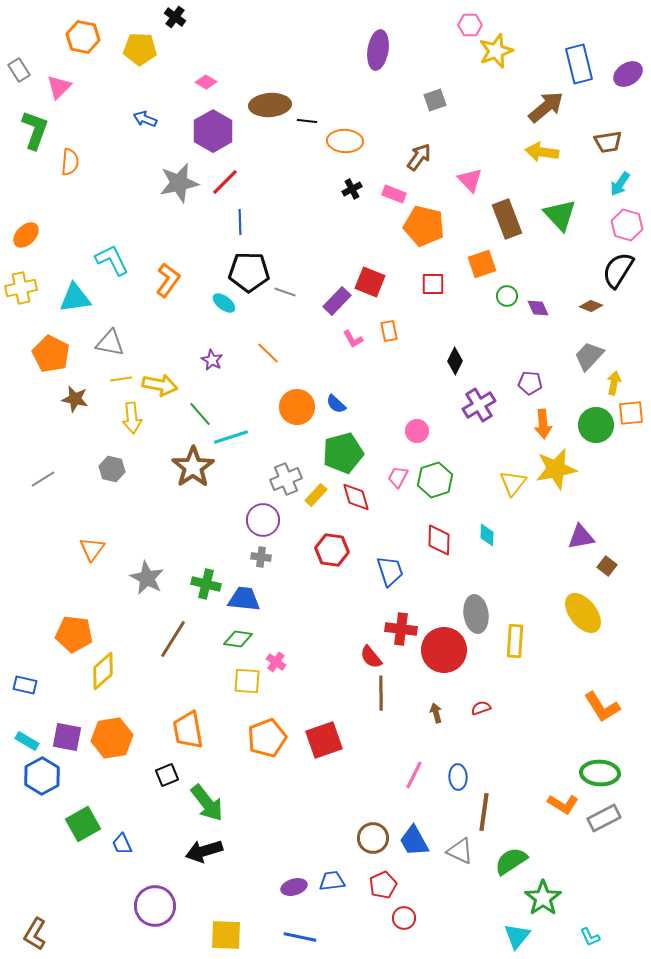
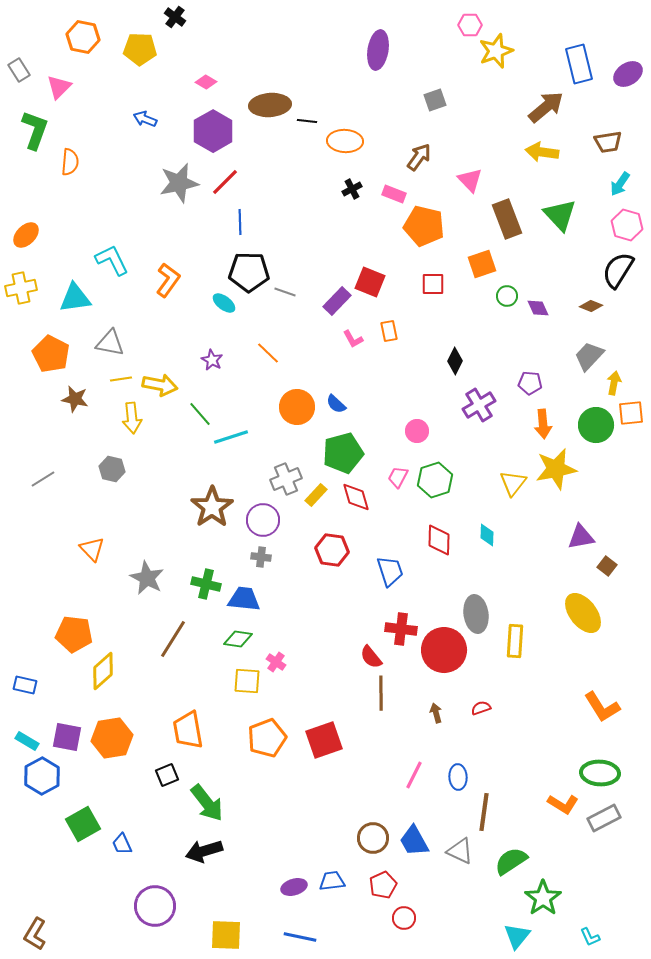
brown star at (193, 467): moved 19 px right, 40 px down
orange triangle at (92, 549): rotated 20 degrees counterclockwise
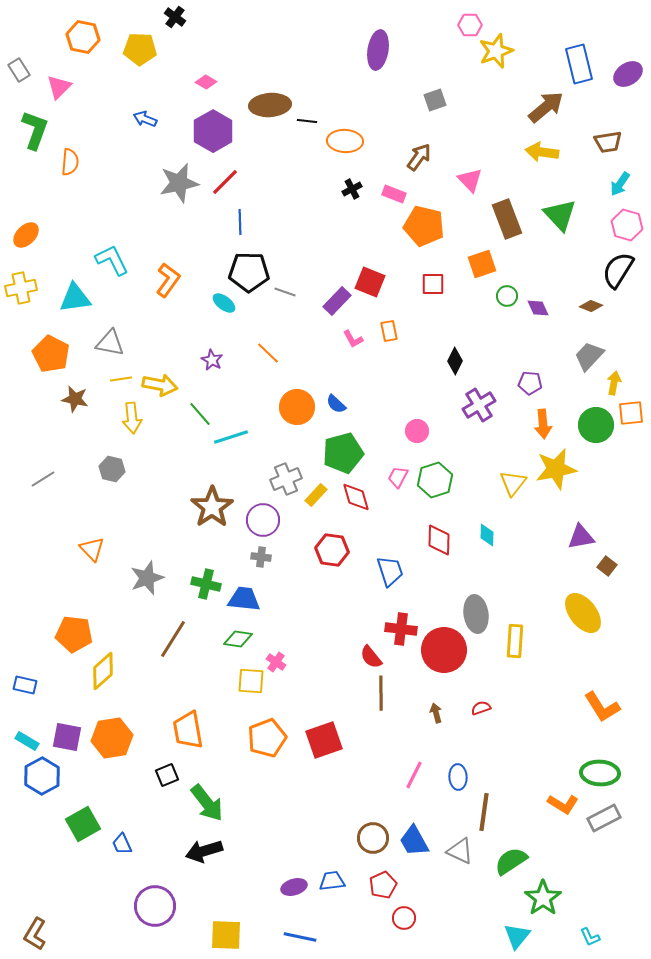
gray star at (147, 578): rotated 24 degrees clockwise
yellow square at (247, 681): moved 4 px right
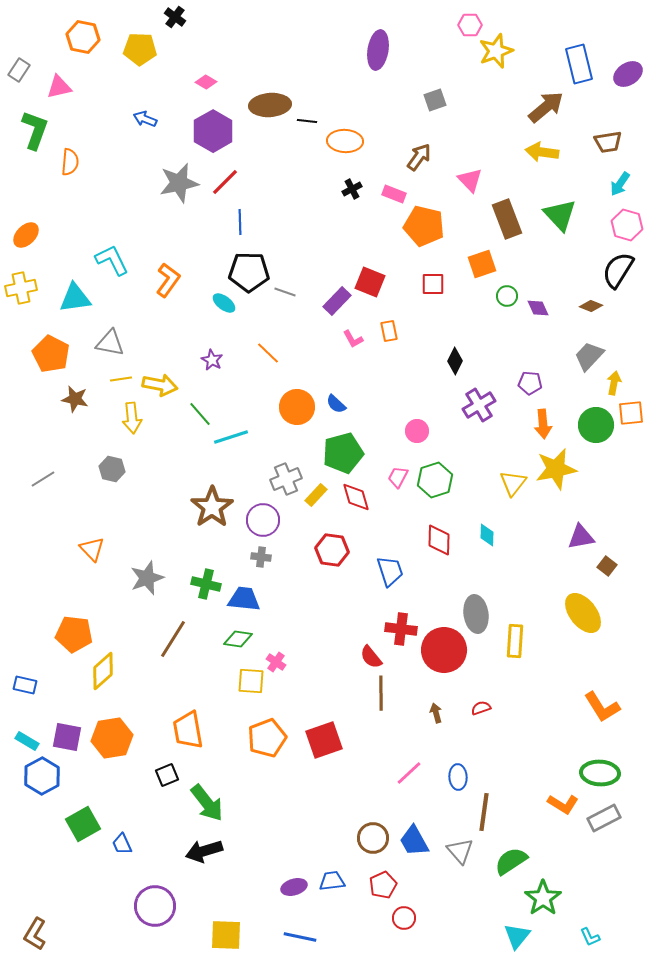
gray rectangle at (19, 70): rotated 65 degrees clockwise
pink triangle at (59, 87): rotated 32 degrees clockwise
pink line at (414, 775): moved 5 px left, 2 px up; rotated 20 degrees clockwise
gray triangle at (460, 851): rotated 24 degrees clockwise
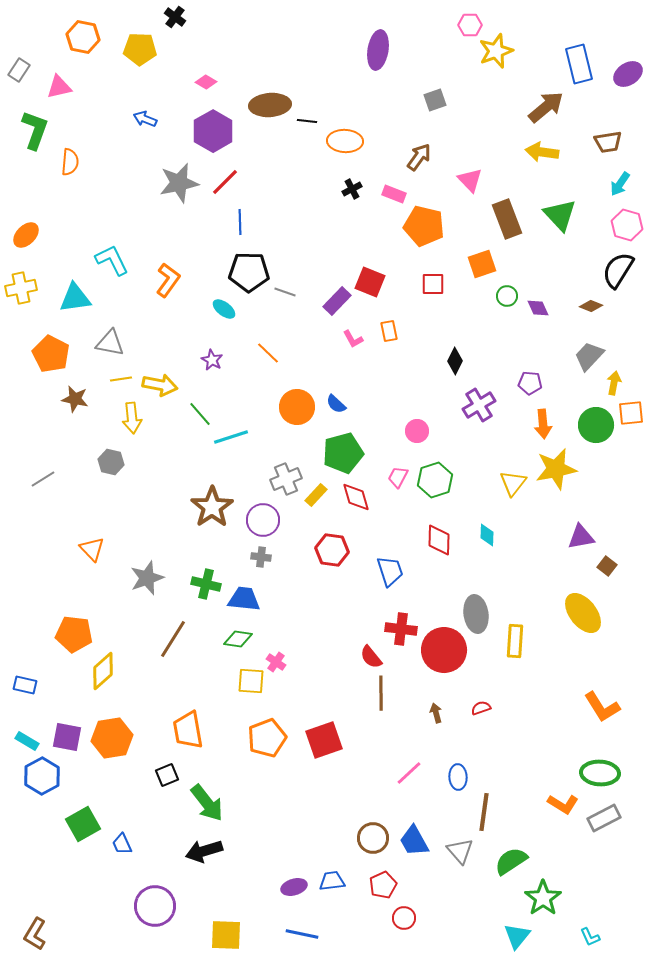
cyan ellipse at (224, 303): moved 6 px down
gray hexagon at (112, 469): moved 1 px left, 7 px up
blue line at (300, 937): moved 2 px right, 3 px up
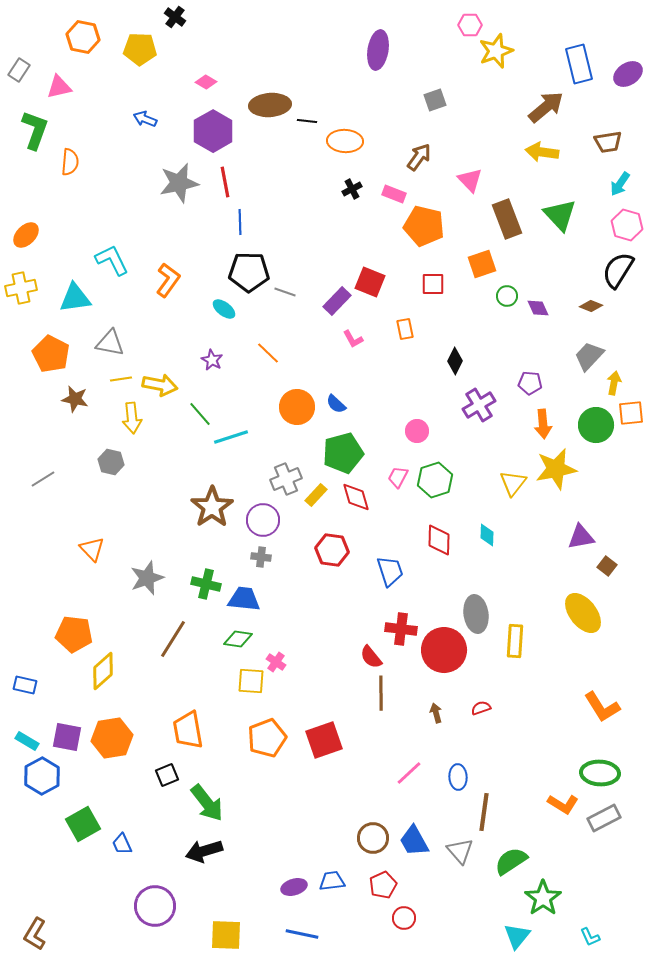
red line at (225, 182): rotated 56 degrees counterclockwise
orange rectangle at (389, 331): moved 16 px right, 2 px up
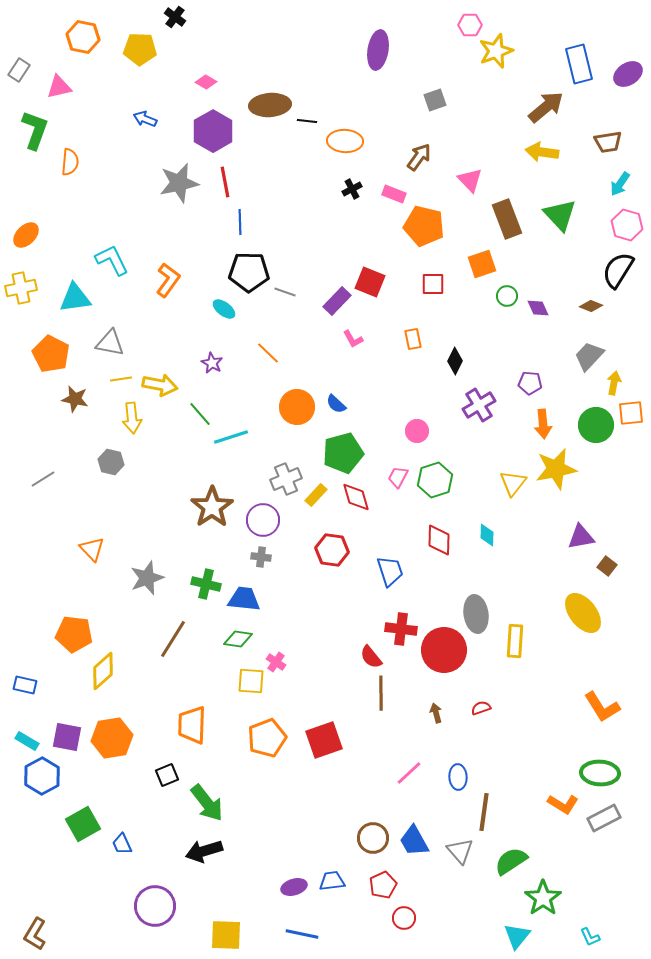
orange rectangle at (405, 329): moved 8 px right, 10 px down
purple star at (212, 360): moved 3 px down
orange trapezoid at (188, 730): moved 4 px right, 5 px up; rotated 12 degrees clockwise
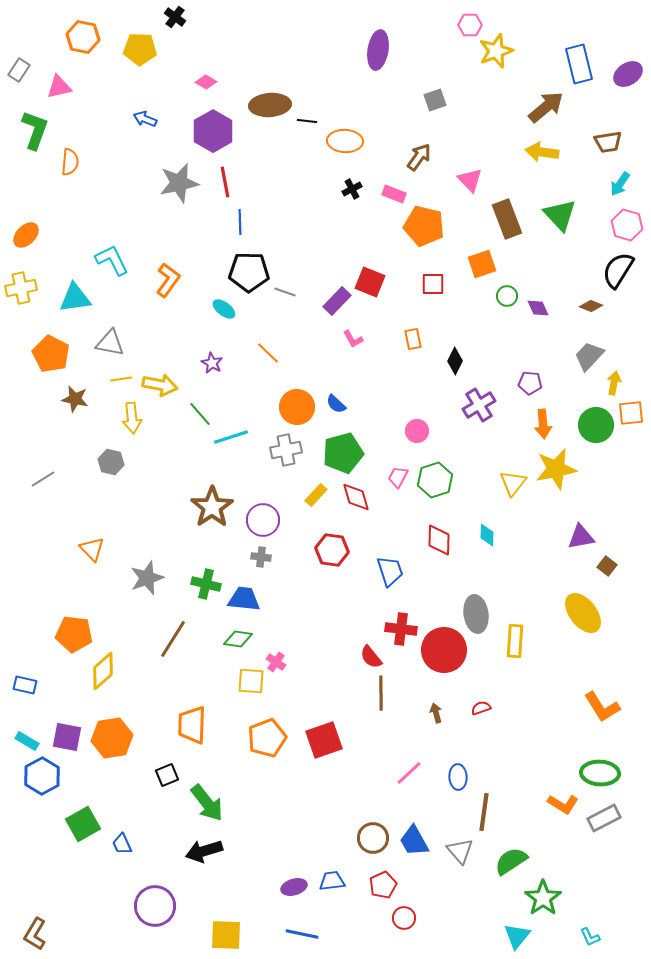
gray cross at (286, 479): moved 29 px up; rotated 12 degrees clockwise
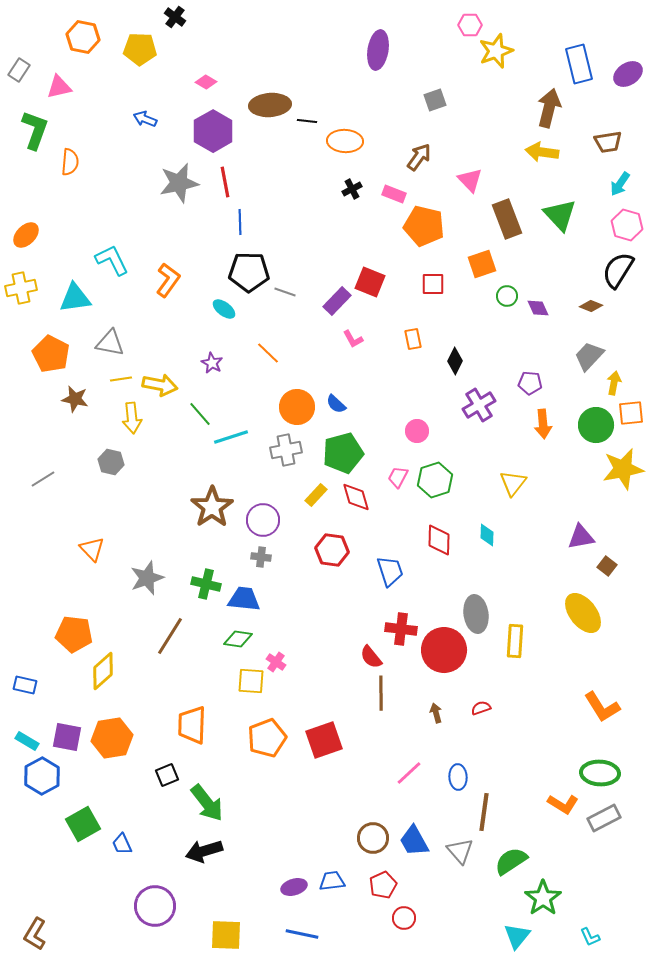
brown arrow at (546, 107): moved 3 px right, 1 px down; rotated 36 degrees counterclockwise
yellow star at (556, 469): moved 67 px right
brown line at (173, 639): moved 3 px left, 3 px up
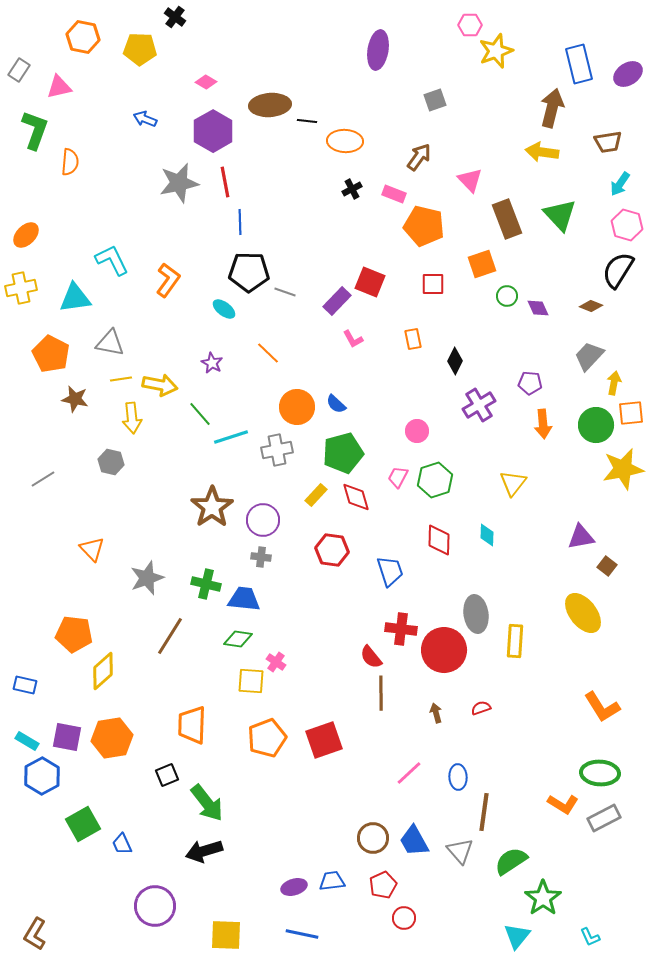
brown arrow at (549, 108): moved 3 px right
gray cross at (286, 450): moved 9 px left
